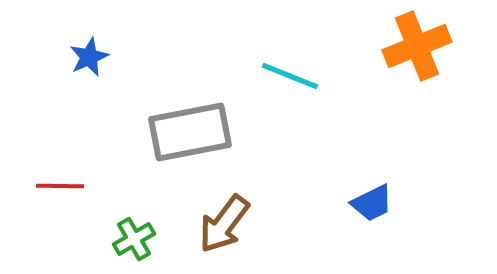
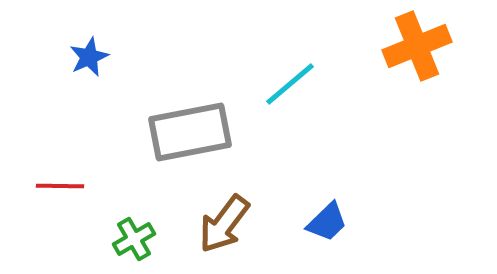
cyan line: moved 8 px down; rotated 62 degrees counterclockwise
blue trapezoid: moved 45 px left, 19 px down; rotated 18 degrees counterclockwise
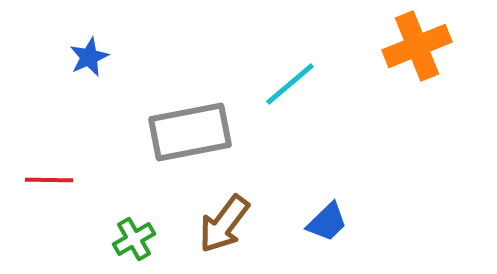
red line: moved 11 px left, 6 px up
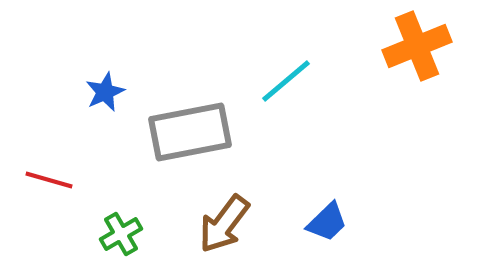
blue star: moved 16 px right, 35 px down
cyan line: moved 4 px left, 3 px up
red line: rotated 15 degrees clockwise
green cross: moved 13 px left, 5 px up
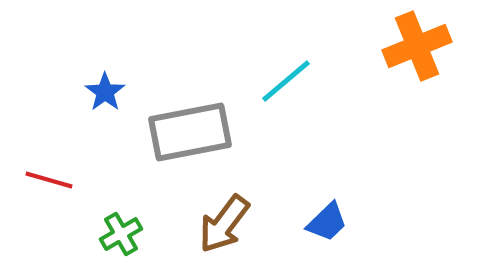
blue star: rotated 12 degrees counterclockwise
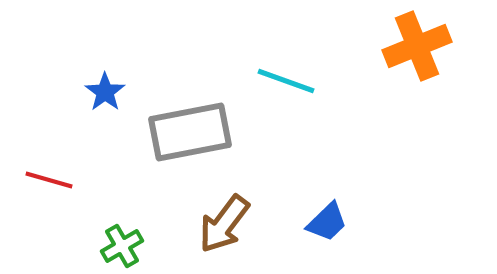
cyan line: rotated 60 degrees clockwise
green cross: moved 1 px right, 12 px down
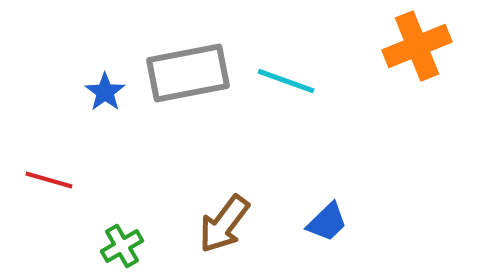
gray rectangle: moved 2 px left, 59 px up
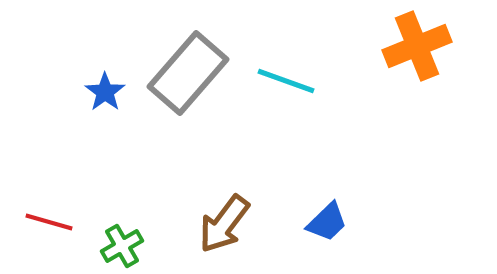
gray rectangle: rotated 38 degrees counterclockwise
red line: moved 42 px down
